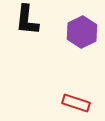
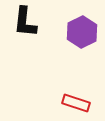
black L-shape: moved 2 px left, 2 px down
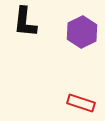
red rectangle: moved 5 px right
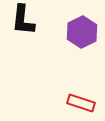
black L-shape: moved 2 px left, 2 px up
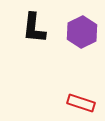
black L-shape: moved 11 px right, 8 px down
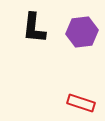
purple hexagon: rotated 20 degrees clockwise
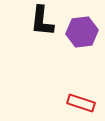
black L-shape: moved 8 px right, 7 px up
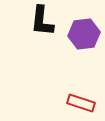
purple hexagon: moved 2 px right, 2 px down
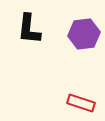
black L-shape: moved 13 px left, 8 px down
